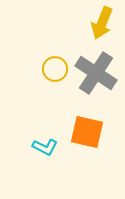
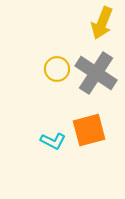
yellow circle: moved 2 px right
orange square: moved 2 px right, 2 px up; rotated 28 degrees counterclockwise
cyan L-shape: moved 8 px right, 6 px up
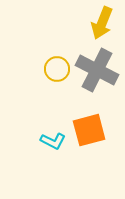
gray cross: moved 1 px right, 3 px up; rotated 6 degrees counterclockwise
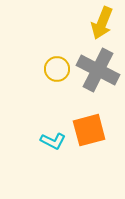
gray cross: moved 1 px right
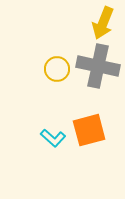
yellow arrow: moved 1 px right
gray cross: moved 4 px up; rotated 15 degrees counterclockwise
cyan L-shape: moved 3 px up; rotated 15 degrees clockwise
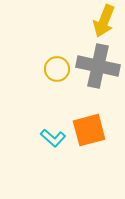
yellow arrow: moved 1 px right, 2 px up
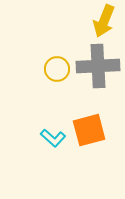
gray cross: rotated 15 degrees counterclockwise
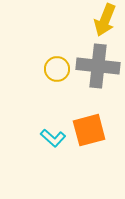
yellow arrow: moved 1 px right, 1 px up
gray cross: rotated 9 degrees clockwise
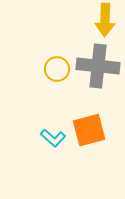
yellow arrow: rotated 20 degrees counterclockwise
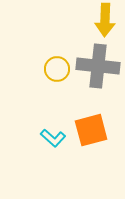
orange square: moved 2 px right
